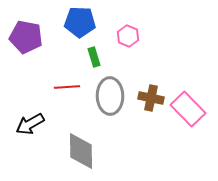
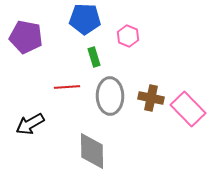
blue pentagon: moved 5 px right, 3 px up
gray diamond: moved 11 px right
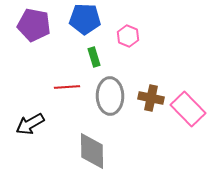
purple pentagon: moved 8 px right, 12 px up
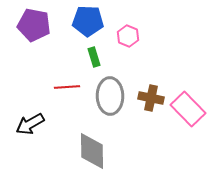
blue pentagon: moved 3 px right, 2 px down
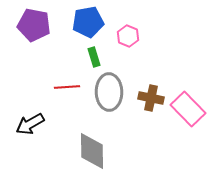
blue pentagon: moved 1 px down; rotated 12 degrees counterclockwise
gray ellipse: moved 1 px left, 4 px up
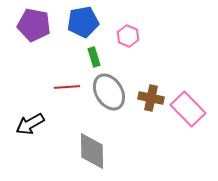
blue pentagon: moved 5 px left
gray ellipse: rotated 30 degrees counterclockwise
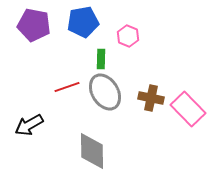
green rectangle: moved 7 px right, 2 px down; rotated 18 degrees clockwise
red line: rotated 15 degrees counterclockwise
gray ellipse: moved 4 px left
black arrow: moved 1 px left, 1 px down
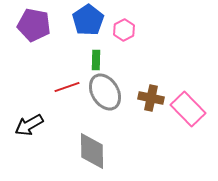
blue pentagon: moved 5 px right, 2 px up; rotated 24 degrees counterclockwise
pink hexagon: moved 4 px left, 6 px up; rotated 10 degrees clockwise
green rectangle: moved 5 px left, 1 px down
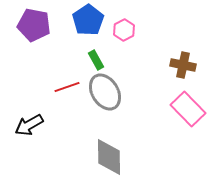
green rectangle: rotated 30 degrees counterclockwise
brown cross: moved 32 px right, 33 px up
gray diamond: moved 17 px right, 6 px down
